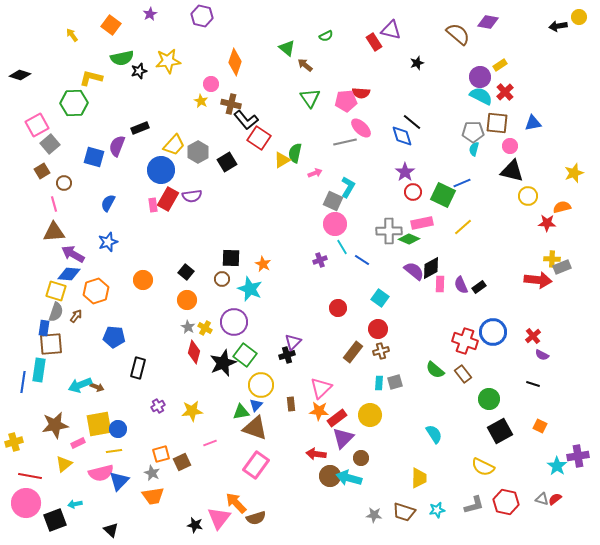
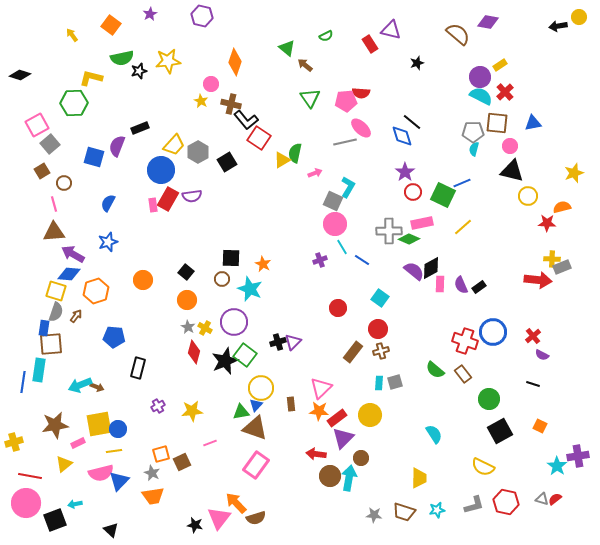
red rectangle at (374, 42): moved 4 px left, 2 px down
black cross at (287, 355): moved 9 px left, 13 px up
black star at (223, 363): moved 2 px right, 2 px up
yellow circle at (261, 385): moved 3 px down
cyan arrow at (349, 478): rotated 85 degrees clockwise
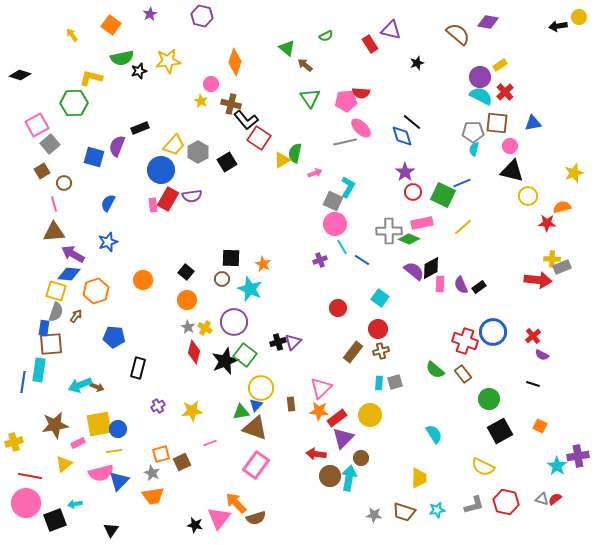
black triangle at (111, 530): rotated 21 degrees clockwise
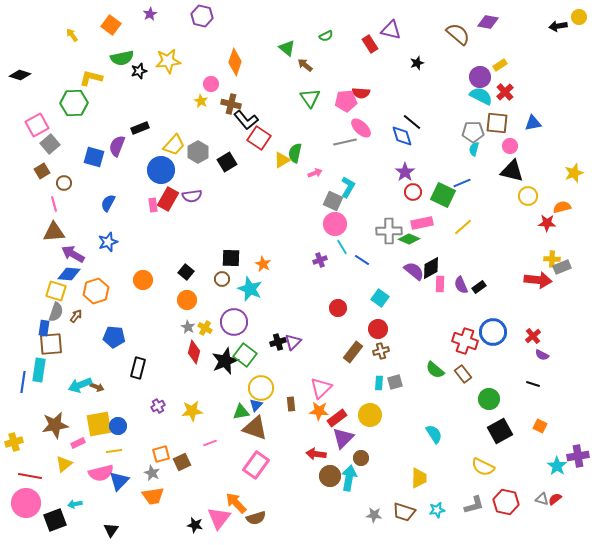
blue circle at (118, 429): moved 3 px up
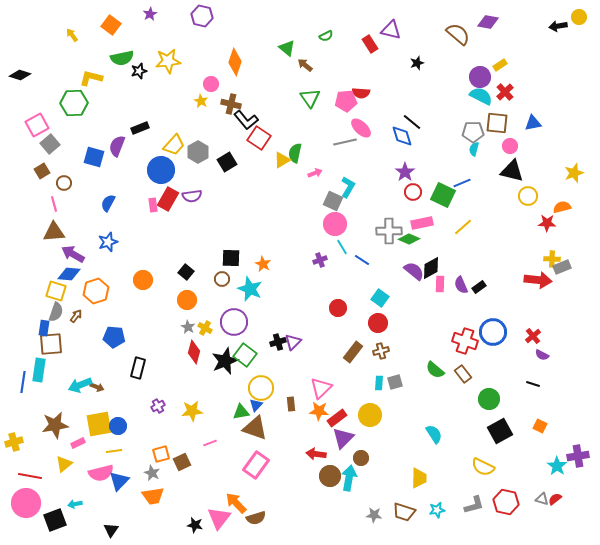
red circle at (378, 329): moved 6 px up
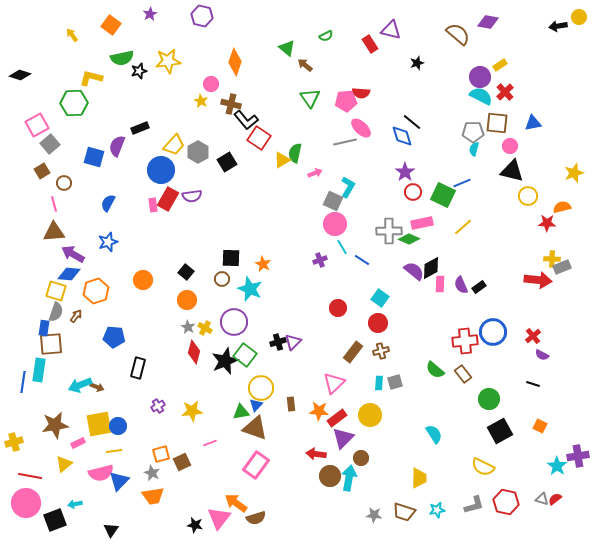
red cross at (465, 341): rotated 25 degrees counterclockwise
pink triangle at (321, 388): moved 13 px right, 5 px up
orange arrow at (236, 503): rotated 10 degrees counterclockwise
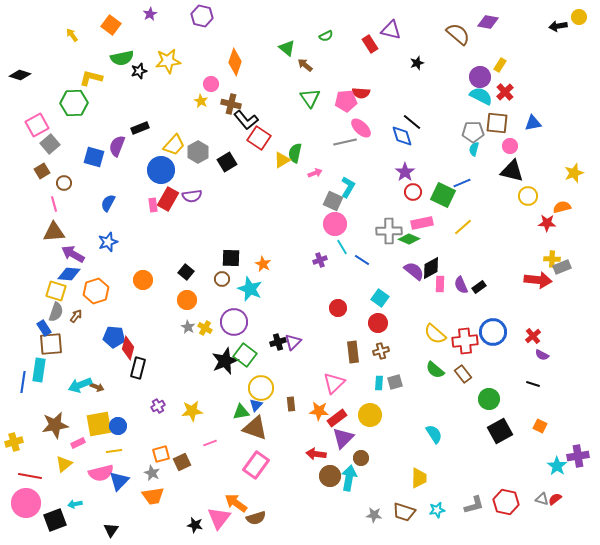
yellow rectangle at (500, 65): rotated 24 degrees counterclockwise
blue rectangle at (44, 328): rotated 42 degrees counterclockwise
red diamond at (194, 352): moved 66 px left, 4 px up
brown rectangle at (353, 352): rotated 45 degrees counterclockwise
yellow semicircle at (483, 467): moved 48 px left, 133 px up; rotated 15 degrees clockwise
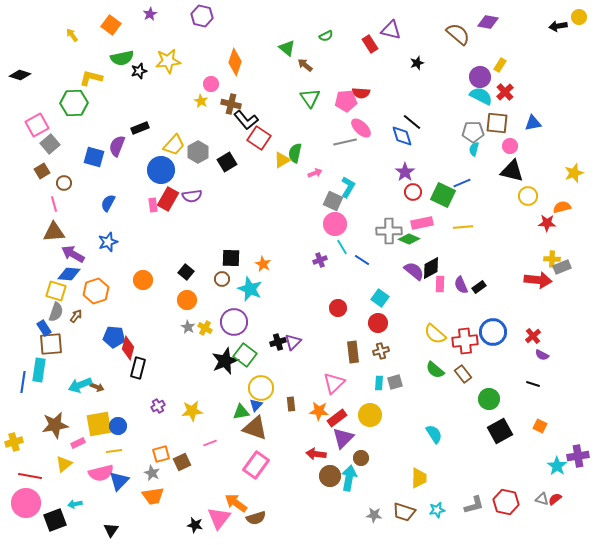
yellow line at (463, 227): rotated 36 degrees clockwise
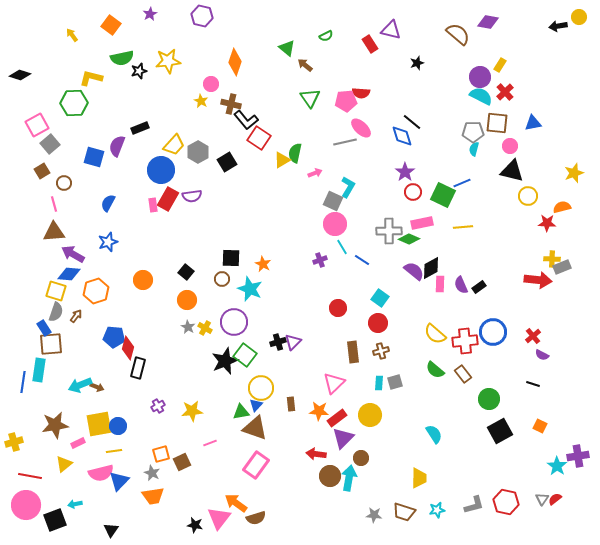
gray triangle at (542, 499): rotated 48 degrees clockwise
pink circle at (26, 503): moved 2 px down
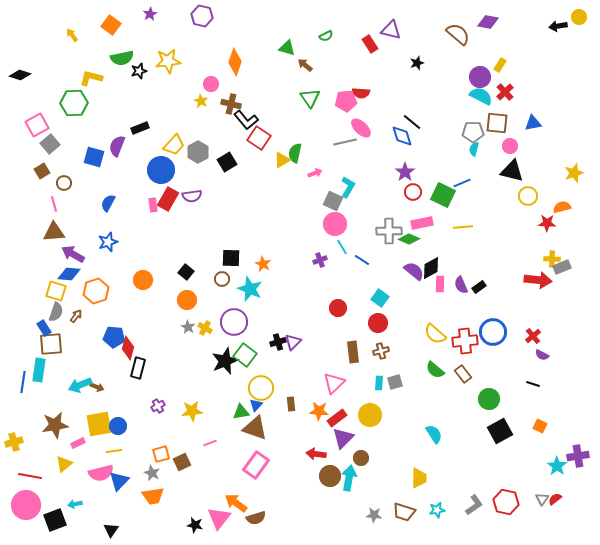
green triangle at (287, 48): rotated 24 degrees counterclockwise
gray L-shape at (474, 505): rotated 20 degrees counterclockwise
